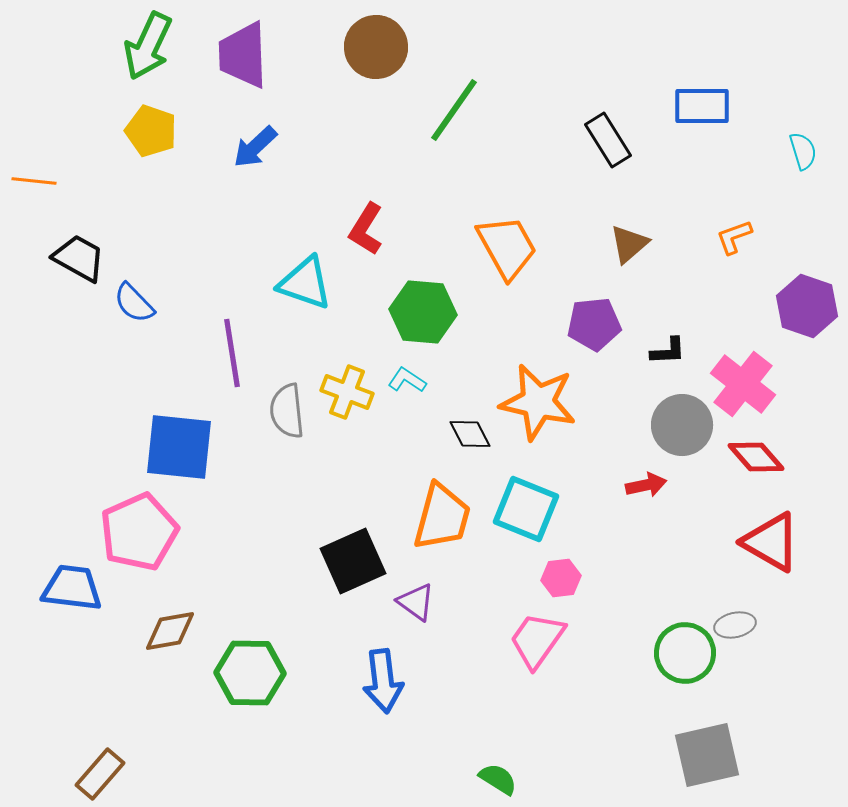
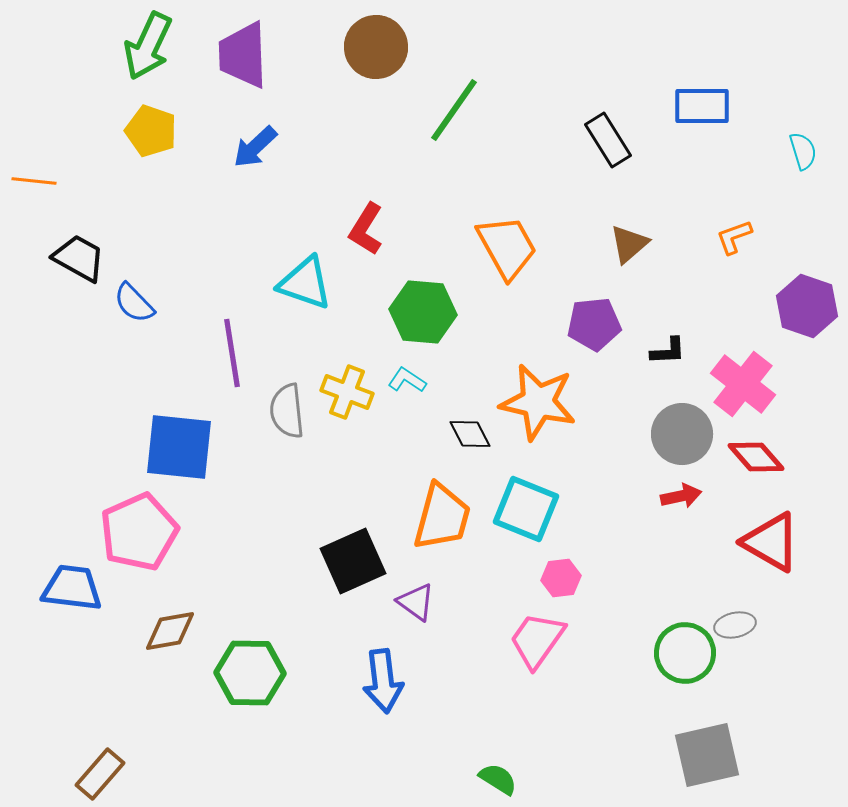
gray circle at (682, 425): moved 9 px down
red arrow at (646, 485): moved 35 px right, 11 px down
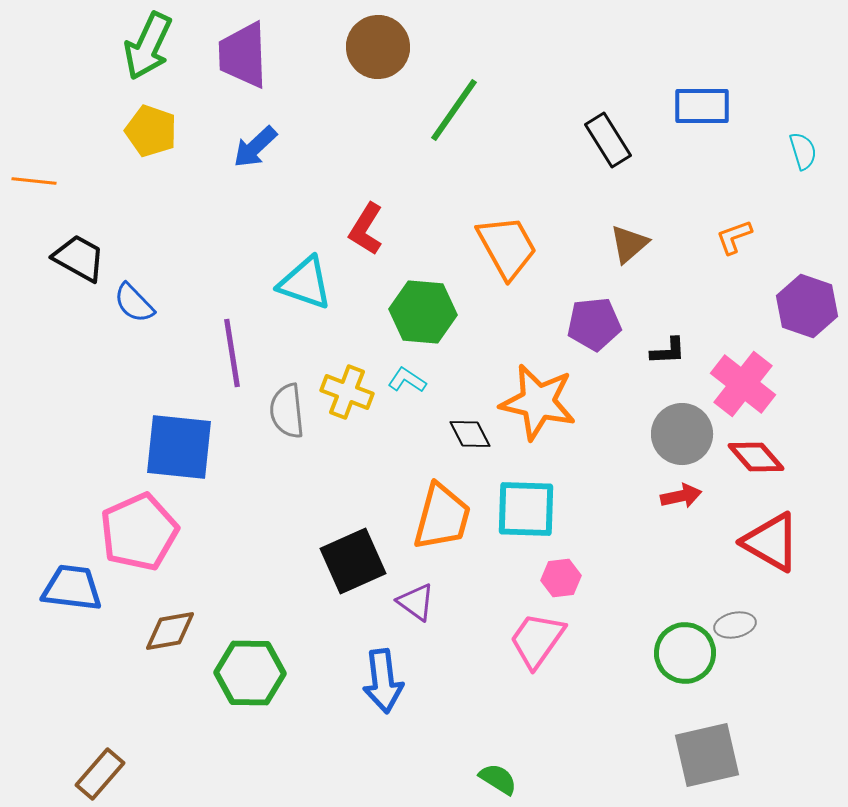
brown circle at (376, 47): moved 2 px right
cyan square at (526, 509): rotated 20 degrees counterclockwise
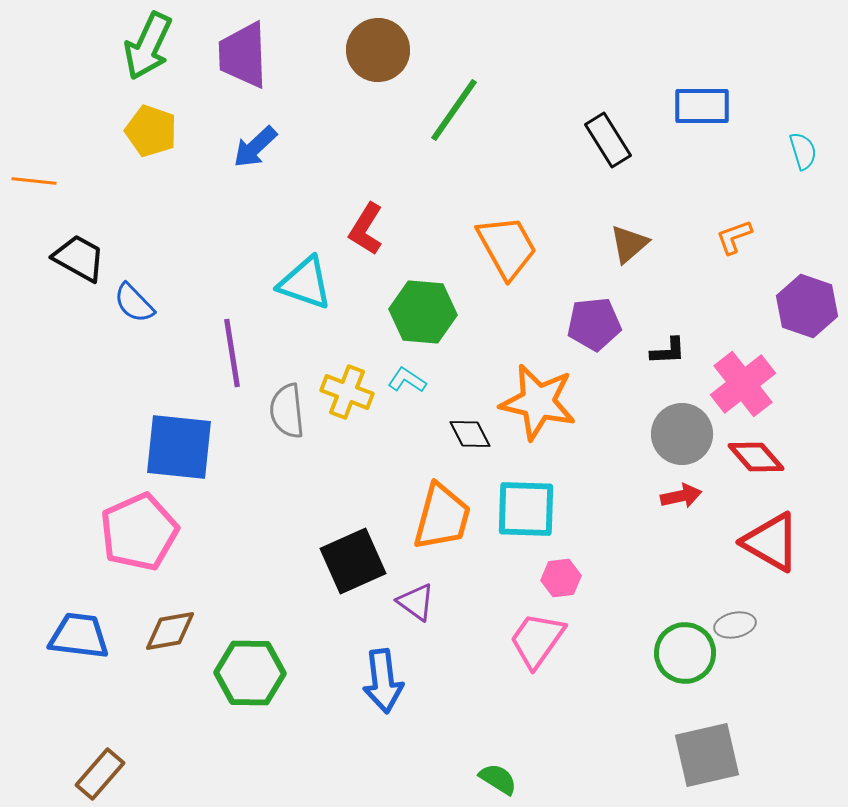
brown circle at (378, 47): moved 3 px down
pink cross at (743, 384): rotated 14 degrees clockwise
blue trapezoid at (72, 588): moved 7 px right, 48 px down
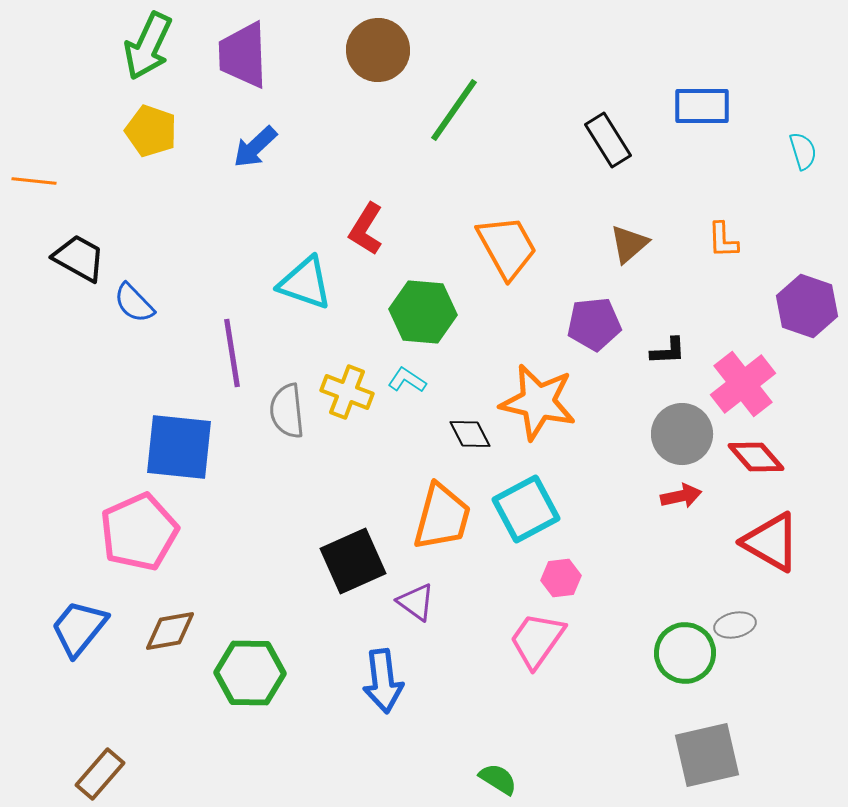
orange L-shape at (734, 237): moved 11 px left, 3 px down; rotated 72 degrees counterclockwise
cyan square at (526, 509): rotated 30 degrees counterclockwise
blue trapezoid at (79, 636): moved 8 px up; rotated 58 degrees counterclockwise
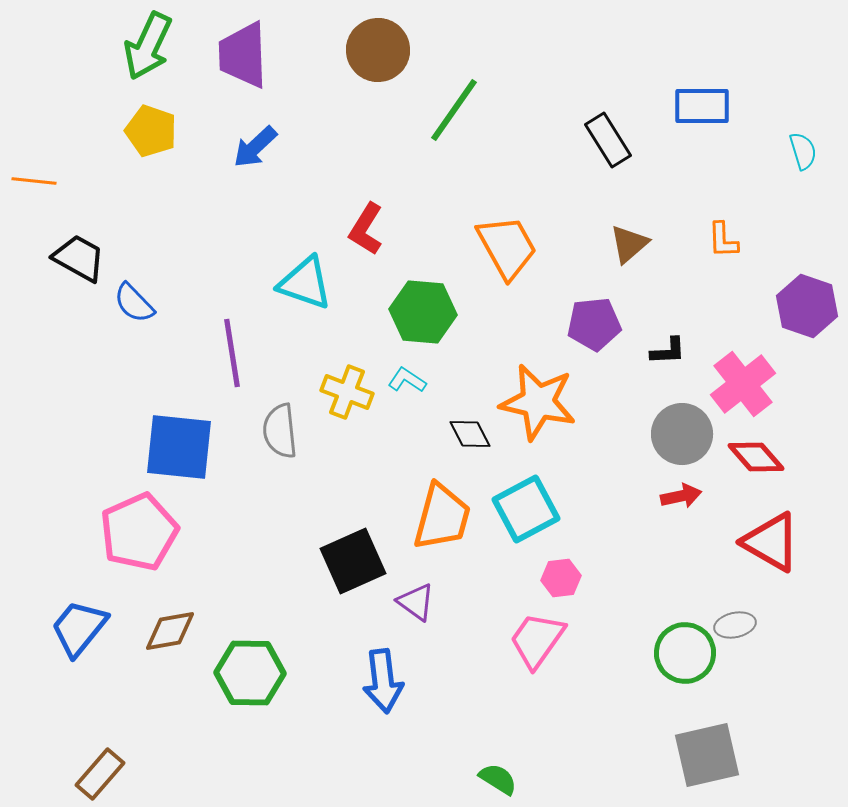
gray semicircle at (287, 411): moved 7 px left, 20 px down
